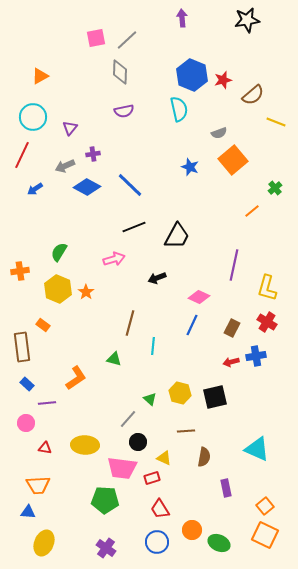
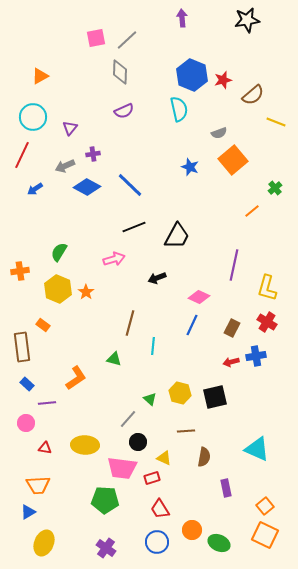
purple semicircle at (124, 111): rotated 12 degrees counterclockwise
blue triangle at (28, 512): rotated 35 degrees counterclockwise
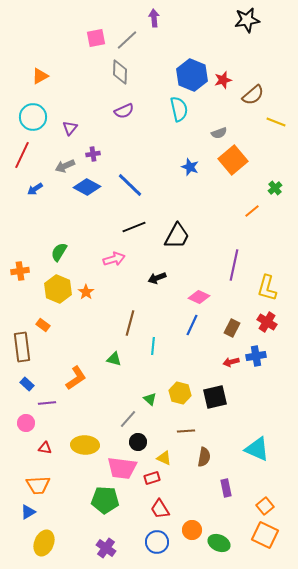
purple arrow at (182, 18): moved 28 px left
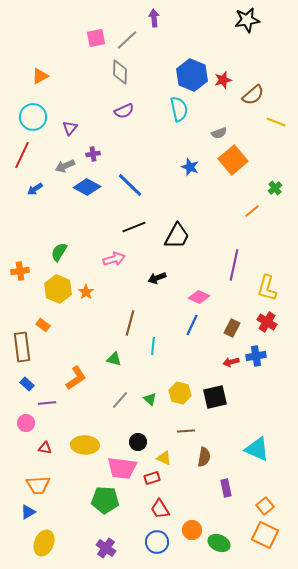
gray line at (128, 419): moved 8 px left, 19 px up
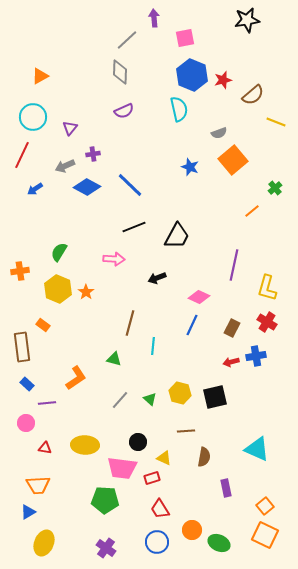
pink square at (96, 38): moved 89 px right
pink arrow at (114, 259): rotated 20 degrees clockwise
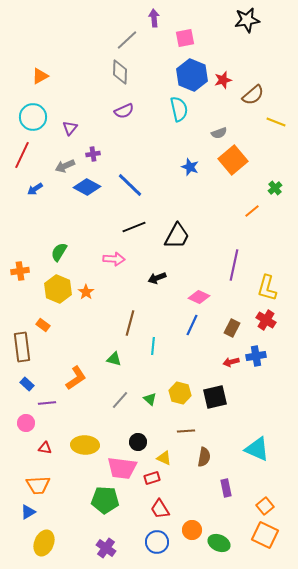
red cross at (267, 322): moved 1 px left, 2 px up
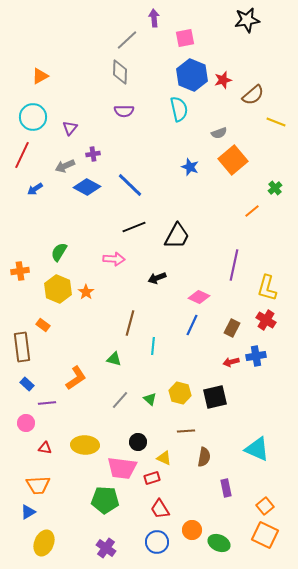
purple semicircle at (124, 111): rotated 24 degrees clockwise
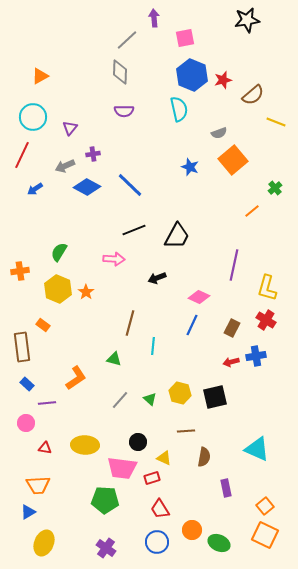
black line at (134, 227): moved 3 px down
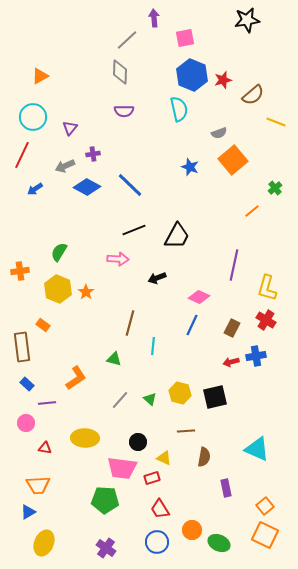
pink arrow at (114, 259): moved 4 px right
yellow ellipse at (85, 445): moved 7 px up
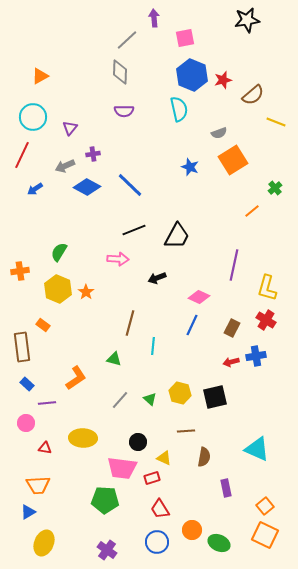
orange square at (233, 160): rotated 8 degrees clockwise
yellow ellipse at (85, 438): moved 2 px left
purple cross at (106, 548): moved 1 px right, 2 px down
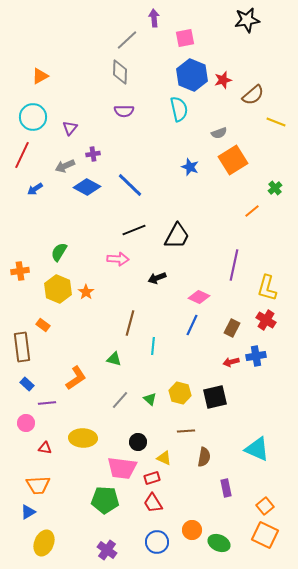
red trapezoid at (160, 509): moved 7 px left, 6 px up
